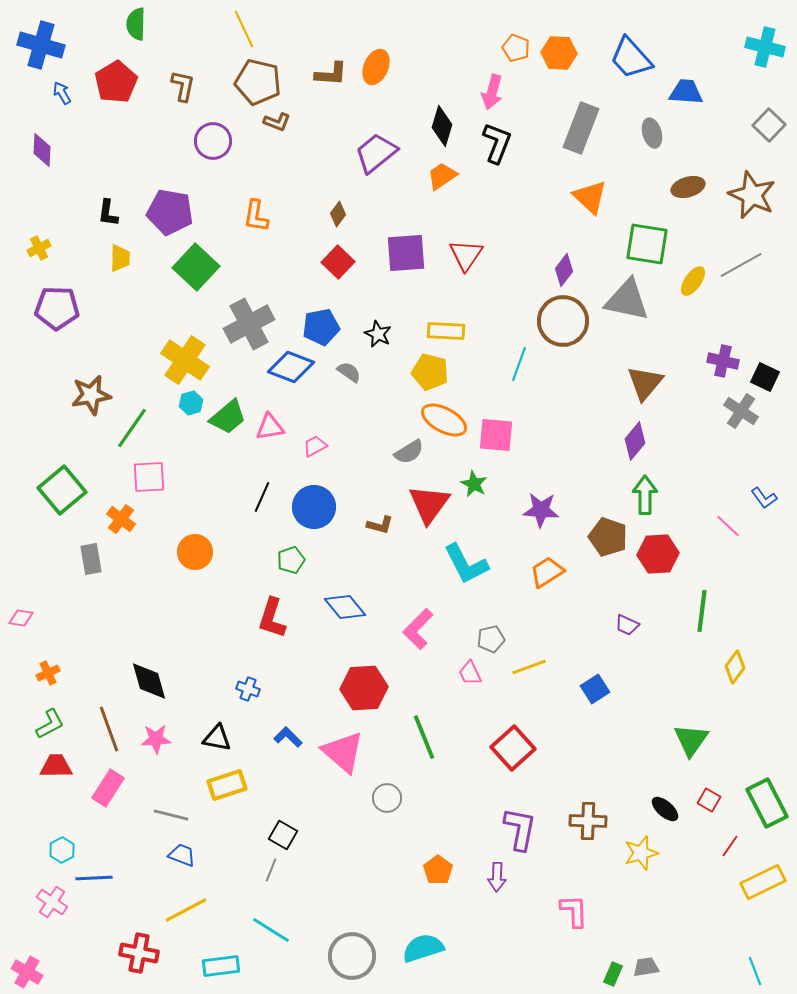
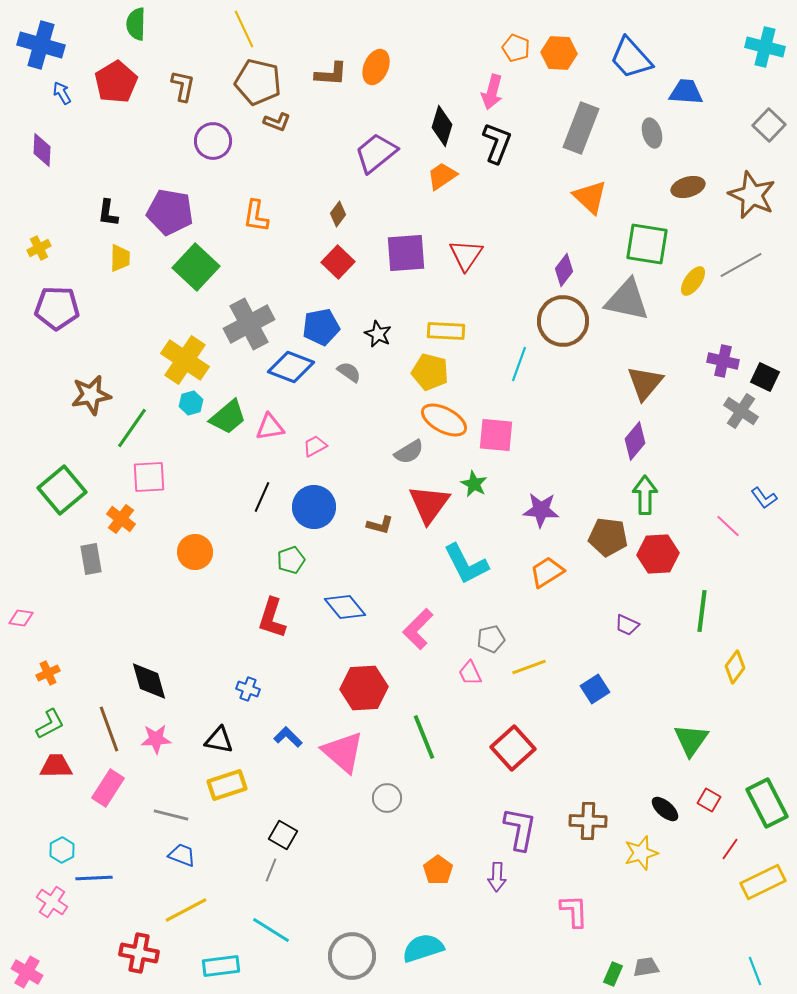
brown pentagon at (608, 537): rotated 12 degrees counterclockwise
black triangle at (217, 738): moved 2 px right, 2 px down
red line at (730, 846): moved 3 px down
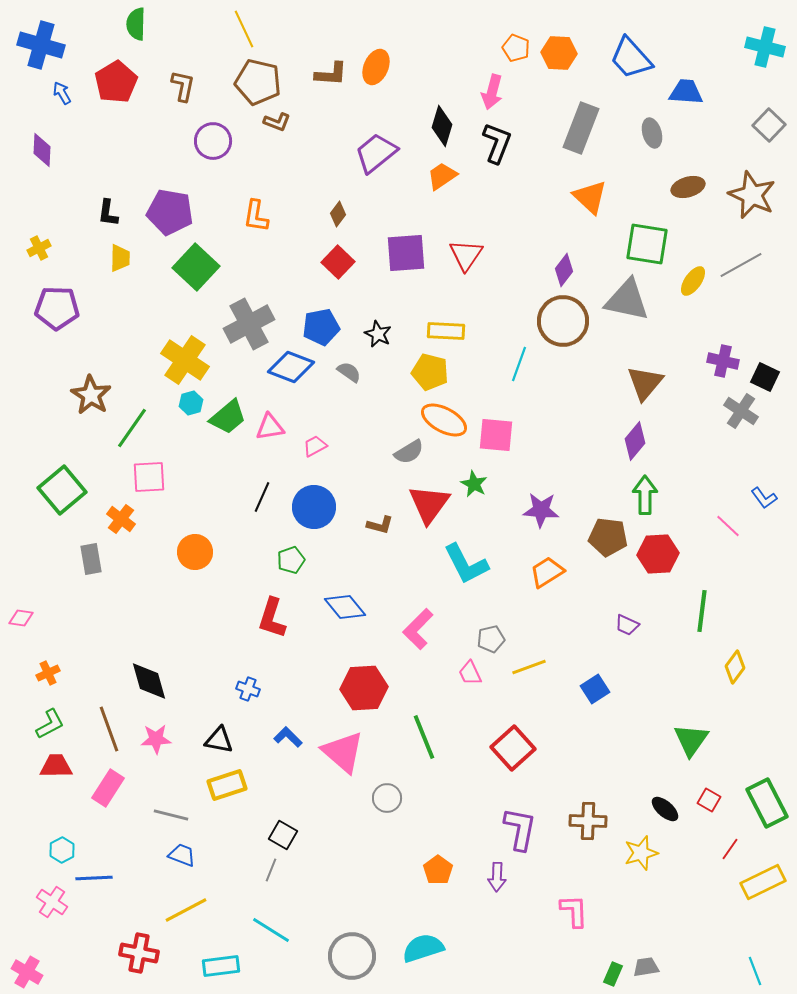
brown star at (91, 395): rotated 30 degrees counterclockwise
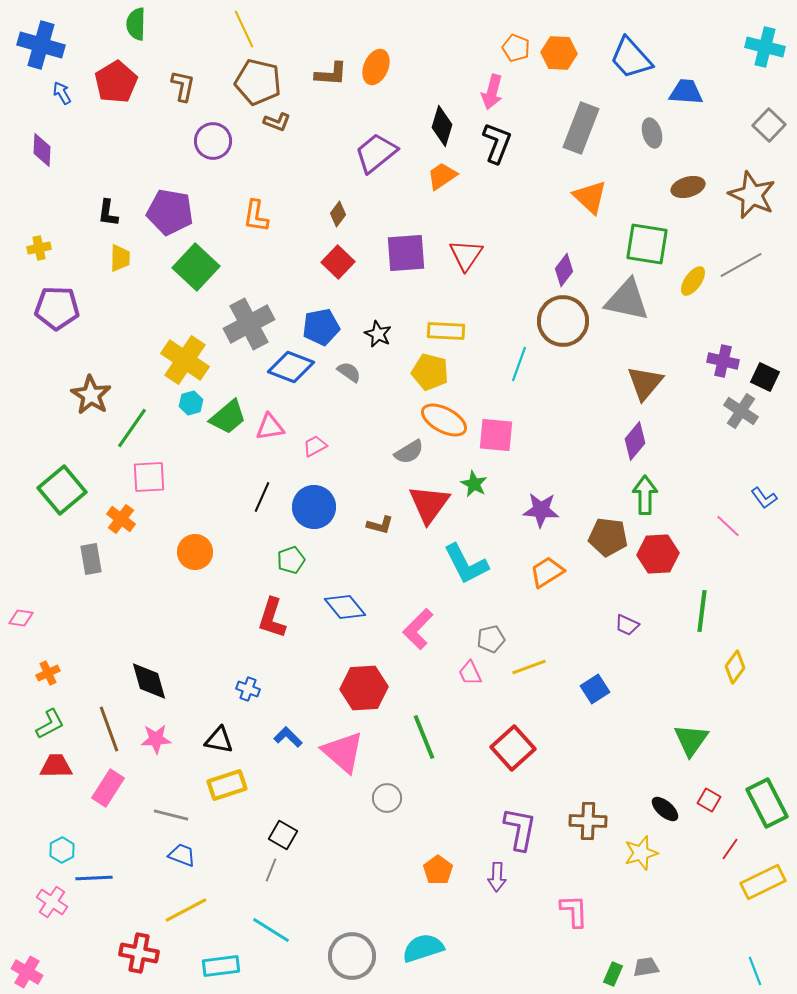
yellow cross at (39, 248): rotated 15 degrees clockwise
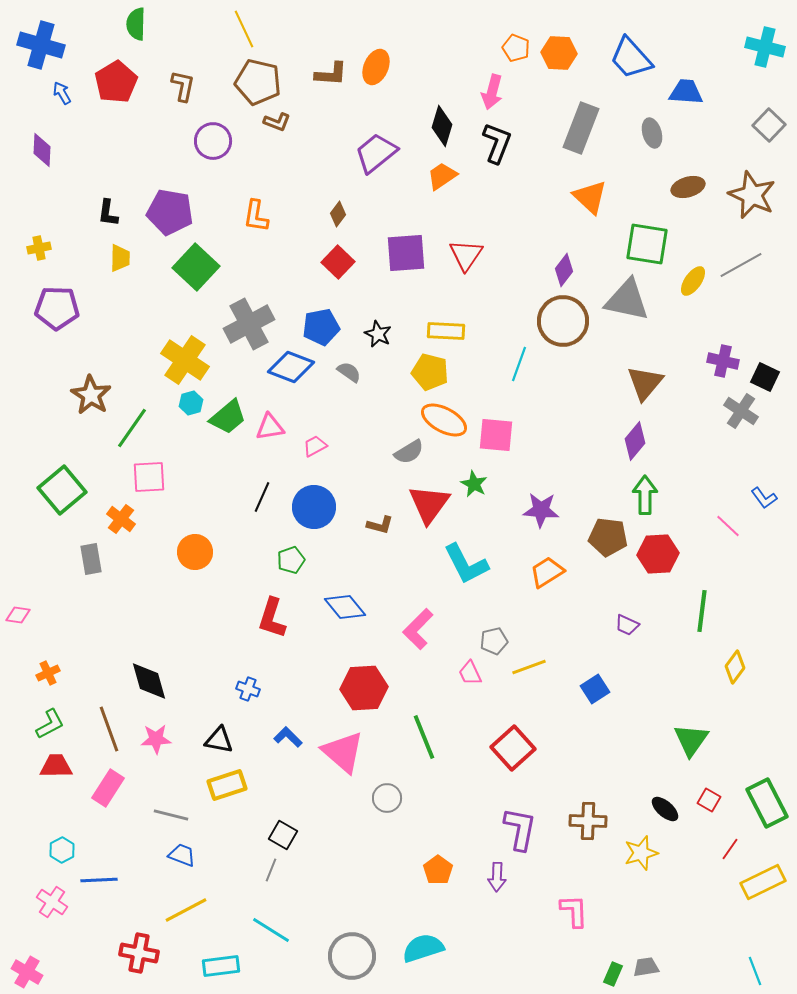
pink diamond at (21, 618): moved 3 px left, 3 px up
gray pentagon at (491, 639): moved 3 px right, 2 px down
blue line at (94, 878): moved 5 px right, 2 px down
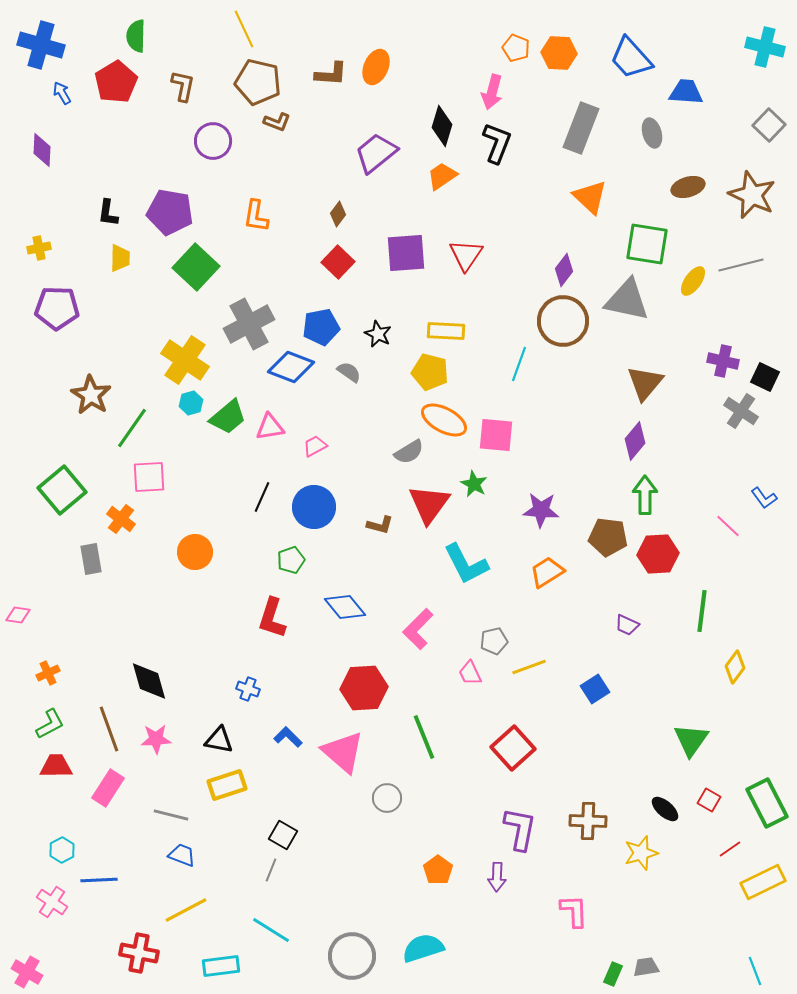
green semicircle at (136, 24): moved 12 px down
gray line at (741, 265): rotated 15 degrees clockwise
red line at (730, 849): rotated 20 degrees clockwise
